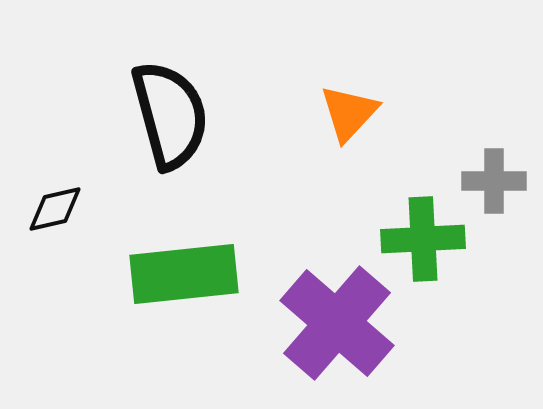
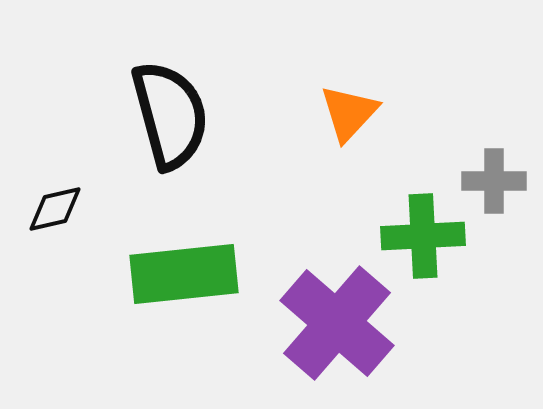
green cross: moved 3 px up
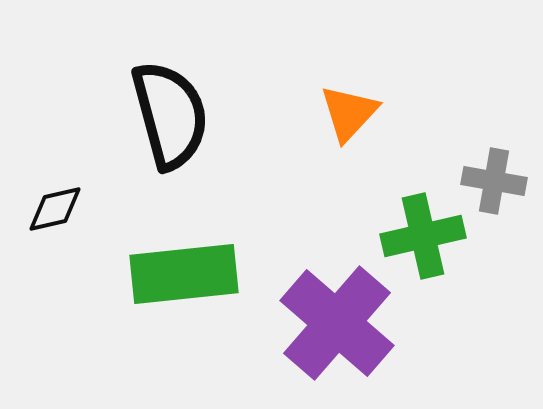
gray cross: rotated 10 degrees clockwise
green cross: rotated 10 degrees counterclockwise
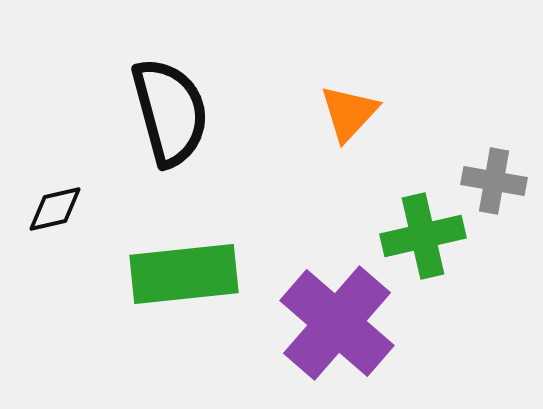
black semicircle: moved 3 px up
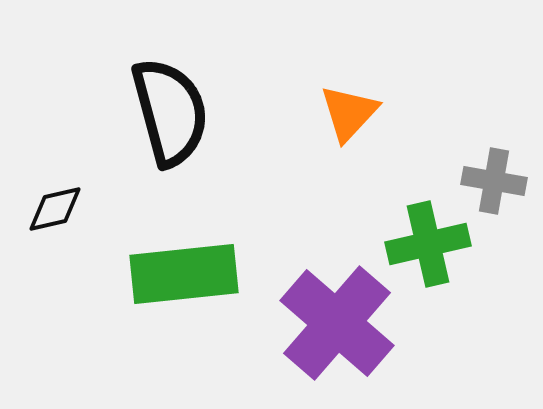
green cross: moved 5 px right, 8 px down
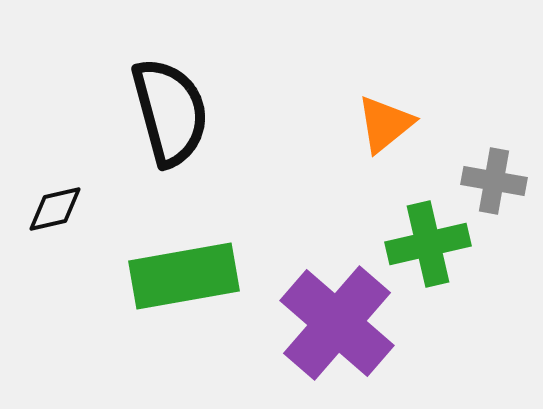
orange triangle: moved 36 px right, 11 px down; rotated 8 degrees clockwise
green rectangle: moved 2 px down; rotated 4 degrees counterclockwise
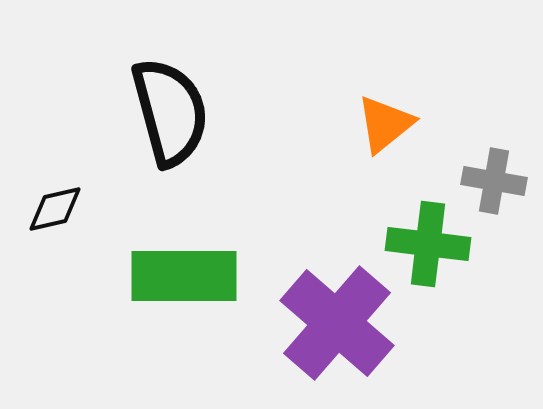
green cross: rotated 20 degrees clockwise
green rectangle: rotated 10 degrees clockwise
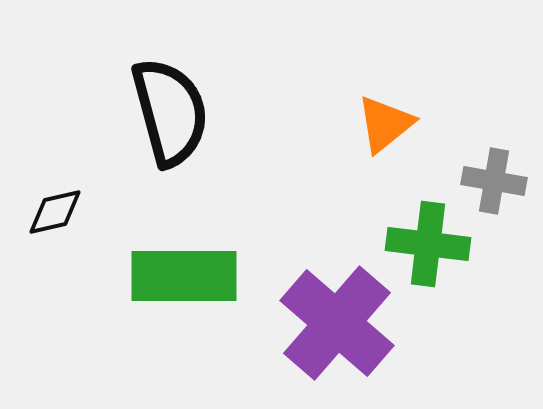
black diamond: moved 3 px down
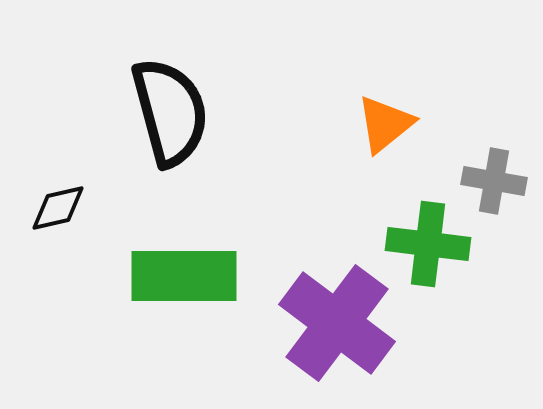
black diamond: moved 3 px right, 4 px up
purple cross: rotated 4 degrees counterclockwise
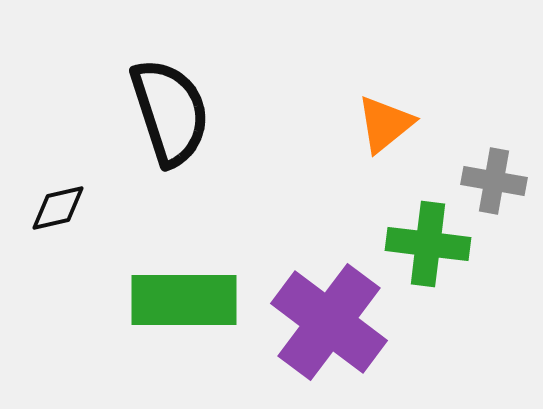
black semicircle: rotated 3 degrees counterclockwise
green rectangle: moved 24 px down
purple cross: moved 8 px left, 1 px up
